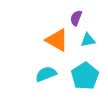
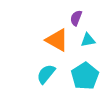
cyan semicircle: rotated 30 degrees counterclockwise
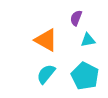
orange triangle: moved 11 px left
cyan pentagon: rotated 12 degrees counterclockwise
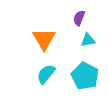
purple semicircle: moved 3 px right
orange triangle: moved 2 px left, 1 px up; rotated 30 degrees clockwise
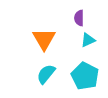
purple semicircle: rotated 21 degrees counterclockwise
cyan triangle: rotated 14 degrees counterclockwise
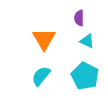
cyan triangle: moved 1 px left, 1 px down; rotated 49 degrees clockwise
cyan semicircle: moved 5 px left, 2 px down
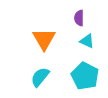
cyan semicircle: moved 1 px left, 1 px down
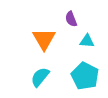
purple semicircle: moved 8 px left, 1 px down; rotated 21 degrees counterclockwise
cyan triangle: rotated 21 degrees counterclockwise
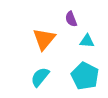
orange triangle: rotated 10 degrees clockwise
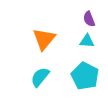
purple semicircle: moved 18 px right
